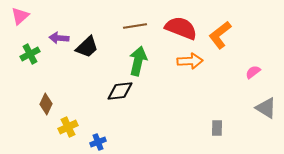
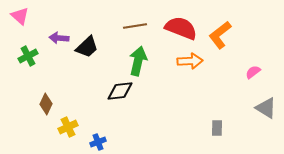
pink triangle: rotated 36 degrees counterclockwise
green cross: moved 2 px left, 2 px down
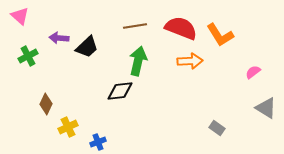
orange L-shape: rotated 84 degrees counterclockwise
gray rectangle: rotated 56 degrees counterclockwise
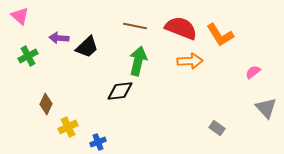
brown line: rotated 20 degrees clockwise
gray triangle: rotated 15 degrees clockwise
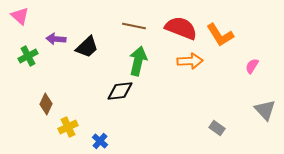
brown line: moved 1 px left
purple arrow: moved 3 px left, 1 px down
pink semicircle: moved 1 px left, 6 px up; rotated 21 degrees counterclockwise
gray triangle: moved 1 px left, 2 px down
blue cross: moved 2 px right, 1 px up; rotated 28 degrees counterclockwise
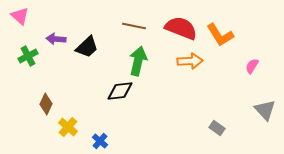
yellow cross: rotated 24 degrees counterclockwise
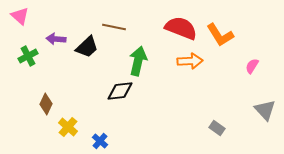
brown line: moved 20 px left, 1 px down
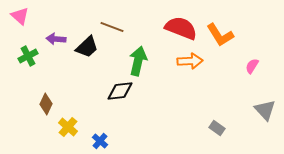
brown line: moved 2 px left; rotated 10 degrees clockwise
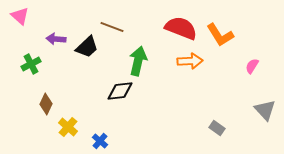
green cross: moved 3 px right, 8 px down
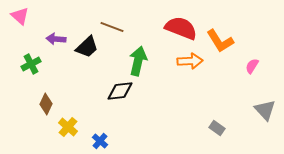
orange L-shape: moved 6 px down
